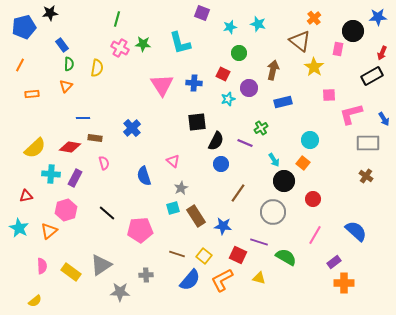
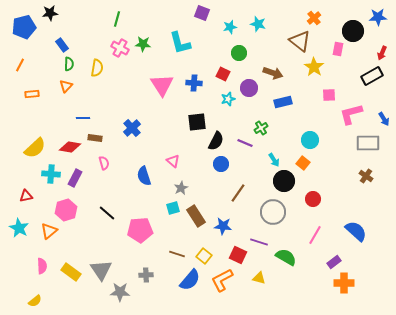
brown arrow at (273, 70): moved 3 px down; rotated 96 degrees clockwise
gray triangle at (101, 265): moved 5 px down; rotated 30 degrees counterclockwise
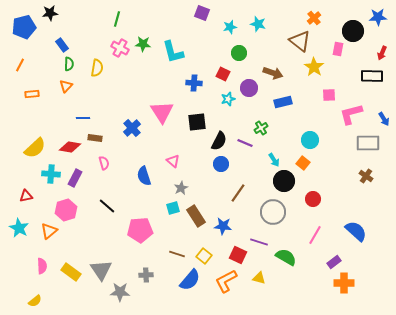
cyan L-shape at (180, 43): moved 7 px left, 9 px down
black rectangle at (372, 76): rotated 30 degrees clockwise
pink triangle at (162, 85): moved 27 px down
black semicircle at (216, 141): moved 3 px right
black line at (107, 213): moved 7 px up
orange L-shape at (222, 280): moved 4 px right, 1 px down
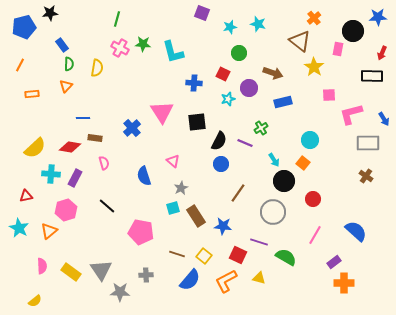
pink pentagon at (140, 230): moved 1 px right, 2 px down; rotated 15 degrees clockwise
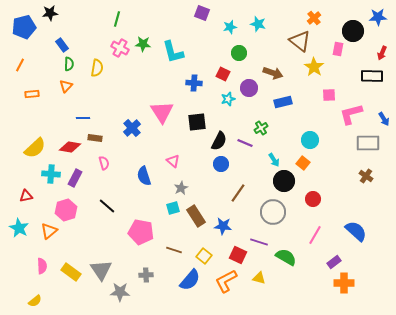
brown line at (177, 254): moved 3 px left, 4 px up
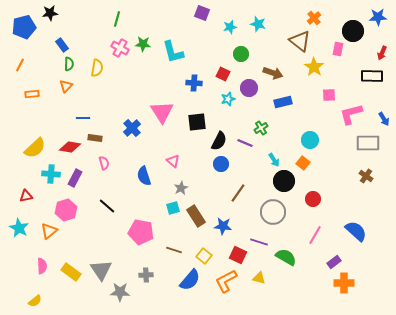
green circle at (239, 53): moved 2 px right, 1 px down
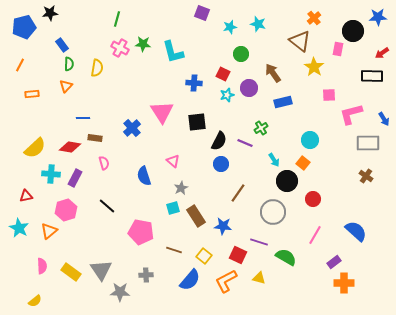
red arrow at (382, 53): rotated 32 degrees clockwise
brown arrow at (273, 73): rotated 144 degrees counterclockwise
cyan star at (228, 99): moved 1 px left, 4 px up
black circle at (284, 181): moved 3 px right
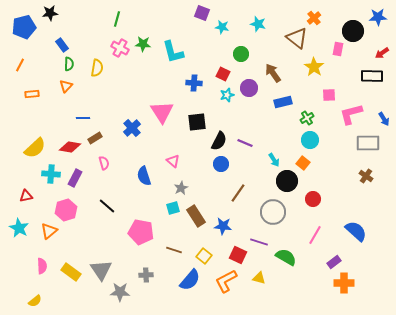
cyan star at (230, 27): moved 8 px left; rotated 24 degrees clockwise
brown triangle at (300, 41): moved 3 px left, 3 px up
green cross at (261, 128): moved 46 px right, 10 px up
brown rectangle at (95, 138): rotated 40 degrees counterclockwise
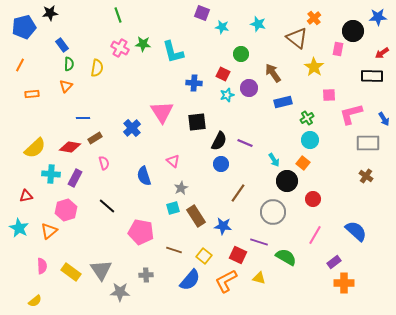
green line at (117, 19): moved 1 px right, 4 px up; rotated 35 degrees counterclockwise
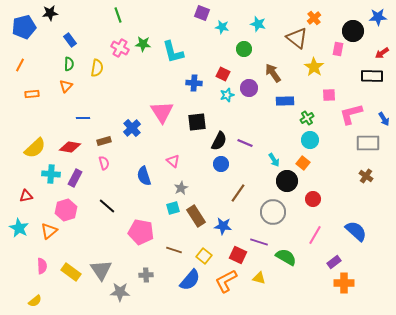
blue rectangle at (62, 45): moved 8 px right, 5 px up
green circle at (241, 54): moved 3 px right, 5 px up
blue rectangle at (283, 102): moved 2 px right, 1 px up; rotated 12 degrees clockwise
brown rectangle at (95, 138): moved 9 px right, 3 px down; rotated 16 degrees clockwise
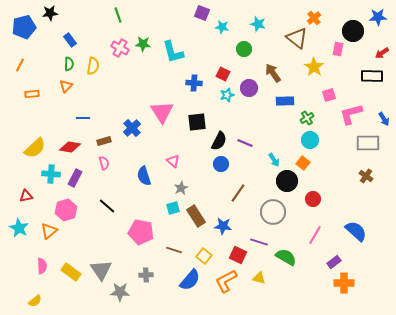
yellow semicircle at (97, 68): moved 4 px left, 2 px up
pink square at (329, 95): rotated 16 degrees counterclockwise
